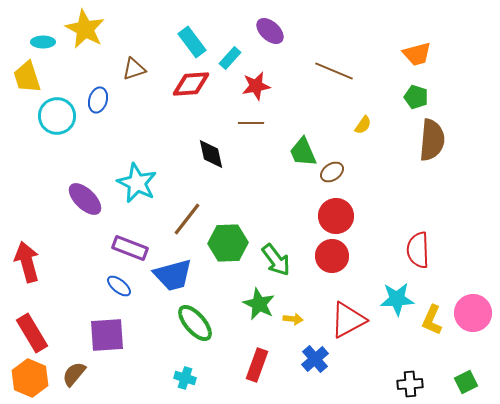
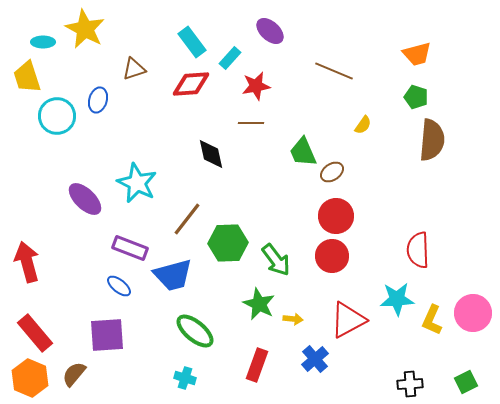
green ellipse at (195, 323): moved 8 px down; rotated 9 degrees counterclockwise
red rectangle at (32, 333): moved 3 px right; rotated 9 degrees counterclockwise
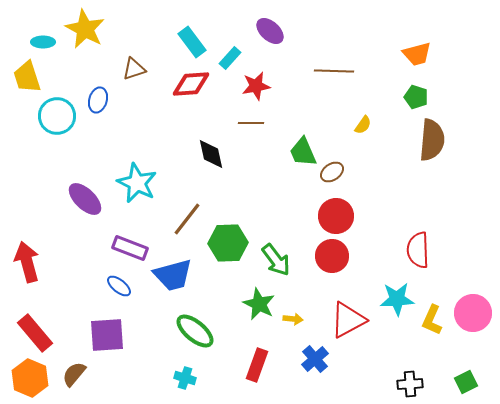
brown line at (334, 71): rotated 21 degrees counterclockwise
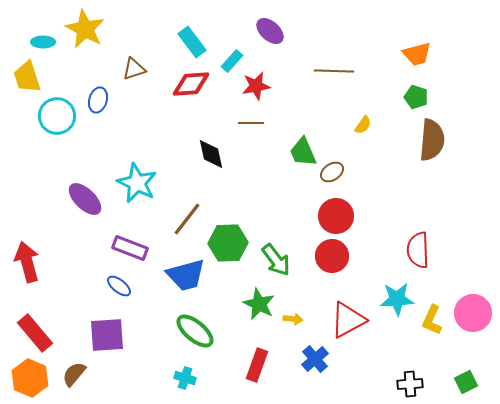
cyan rectangle at (230, 58): moved 2 px right, 3 px down
blue trapezoid at (173, 275): moved 13 px right
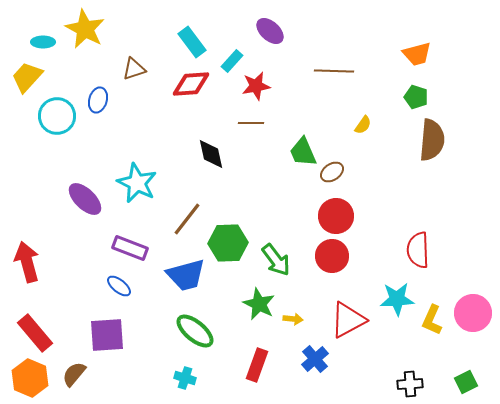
yellow trapezoid at (27, 77): rotated 60 degrees clockwise
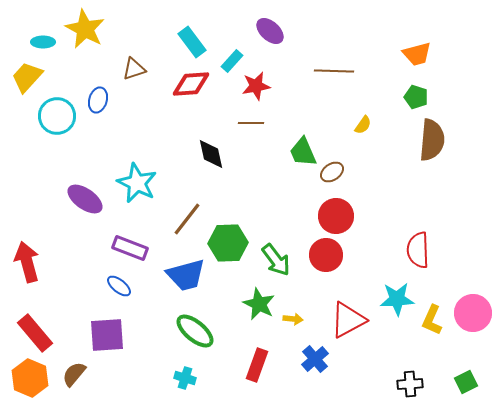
purple ellipse at (85, 199): rotated 9 degrees counterclockwise
red circle at (332, 256): moved 6 px left, 1 px up
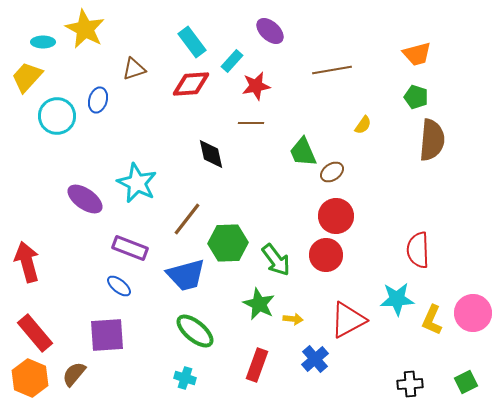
brown line at (334, 71): moved 2 px left, 1 px up; rotated 12 degrees counterclockwise
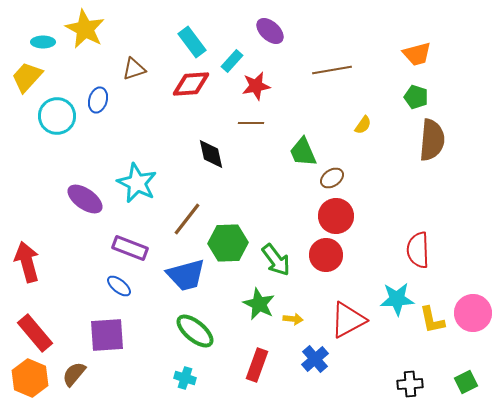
brown ellipse at (332, 172): moved 6 px down
yellow L-shape at (432, 320): rotated 36 degrees counterclockwise
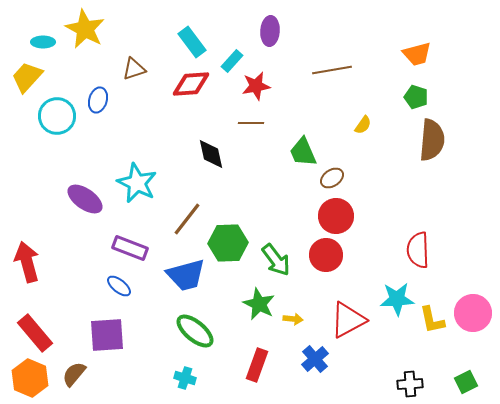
purple ellipse at (270, 31): rotated 52 degrees clockwise
